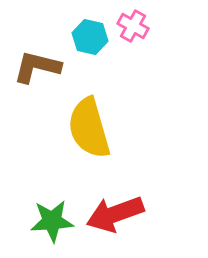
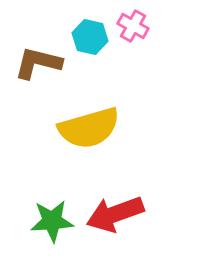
brown L-shape: moved 1 px right, 4 px up
yellow semicircle: rotated 90 degrees counterclockwise
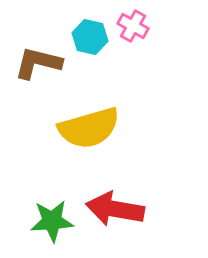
red arrow: moved 5 px up; rotated 30 degrees clockwise
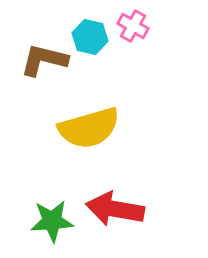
brown L-shape: moved 6 px right, 3 px up
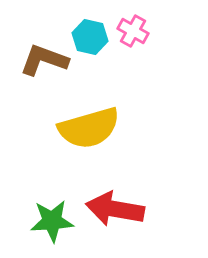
pink cross: moved 5 px down
brown L-shape: rotated 6 degrees clockwise
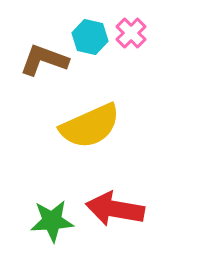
pink cross: moved 2 px left, 2 px down; rotated 16 degrees clockwise
yellow semicircle: moved 1 px right, 2 px up; rotated 8 degrees counterclockwise
